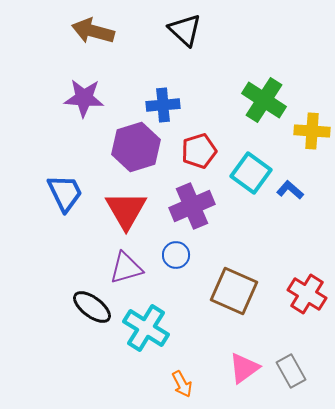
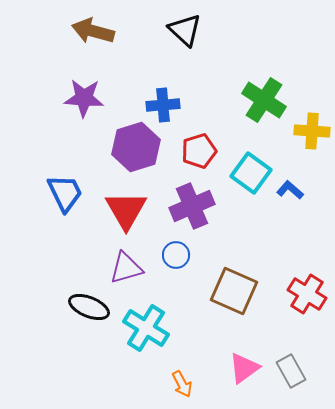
black ellipse: moved 3 px left; rotated 15 degrees counterclockwise
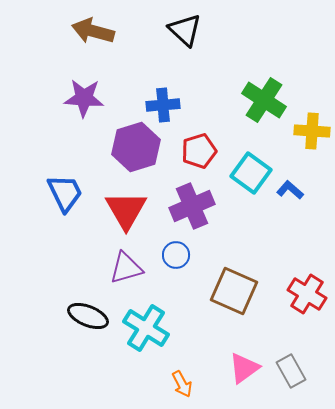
black ellipse: moved 1 px left, 9 px down
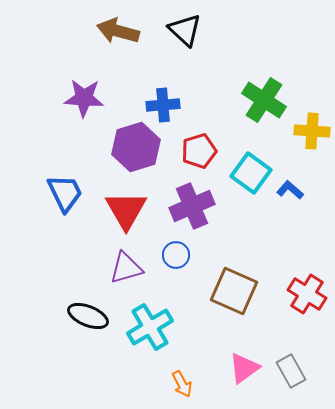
brown arrow: moved 25 px right
cyan cross: moved 4 px right, 1 px up; rotated 27 degrees clockwise
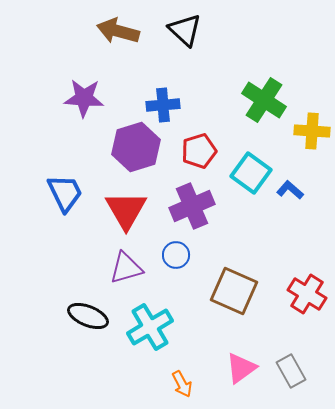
pink triangle: moved 3 px left
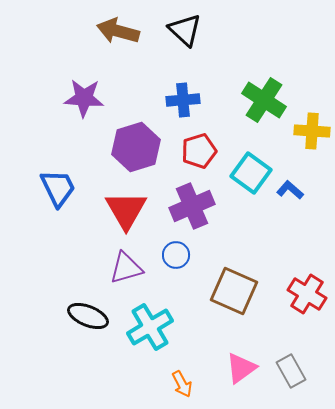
blue cross: moved 20 px right, 5 px up
blue trapezoid: moved 7 px left, 5 px up
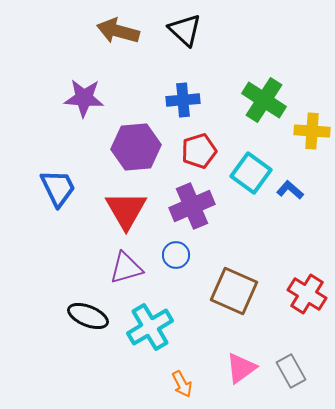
purple hexagon: rotated 12 degrees clockwise
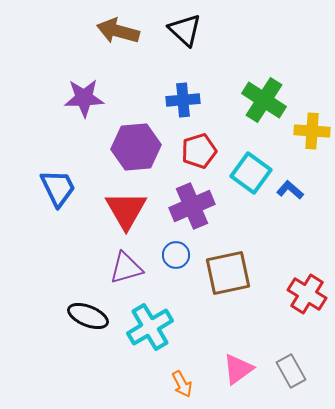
purple star: rotated 6 degrees counterclockwise
brown square: moved 6 px left, 18 px up; rotated 36 degrees counterclockwise
pink triangle: moved 3 px left, 1 px down
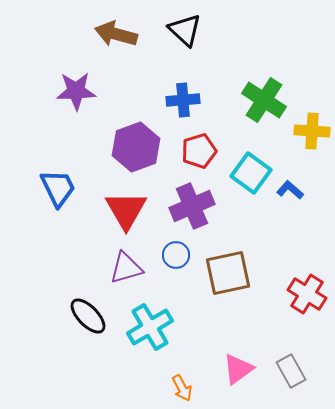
brown arrow: moved 2 px left, 3 px down
purple star: moved 8 px left, 7 px up
purple hexagon: rotated 15 degrees counterclockwise
black ellipse: rotated 24 degrees clockwise
orange arrow: moved 4 px down
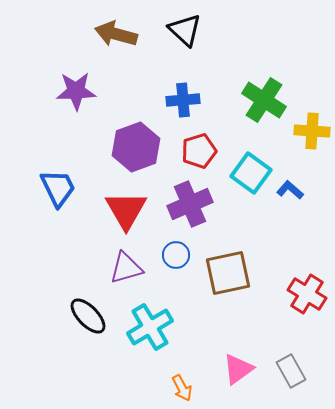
purple cross: moved 2 px left, 2 px up
